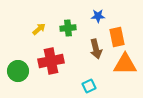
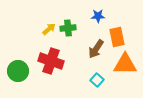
yellow arrow: moved 10 px right
brown arrow: rotated 48 degrees clockwise
red cross: rotated 30 degrees clockwise
cyan square: moved 8 px right, 6 px up; rotated 24 degrees counterclockwise
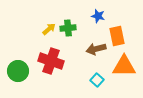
blue star: rotated 16 degrees clockwise
orange rectangle: moved 1 px up
brown arrow: rotated 42 degrees clockwise
orange triangle: moved 1 px left, 2 px down
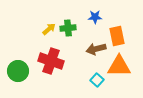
blue star: moved 3 px left, 1 px down; rotated 16 degrees counterclockwise
orange triangle: moved 5 px left
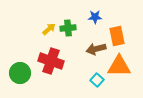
green circle: moved 2 px right, 2 px down
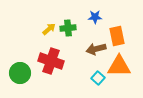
cyan square: moved 1 px right, 2 px up
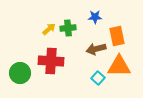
red cross: rotated 15 degrees counterclockwise
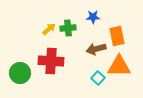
blue star: moved 2 px left
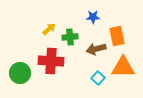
green cross: moved 2 px right, 9 px down
orange triangle: moved 4 px right, 1 px down
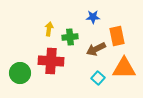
yellow arrow: rotated 40 degrees counterclockwise
brown arrow: rotated 12 degrees counterclockwise
orange triangle: moved 1 px right, 1 px down
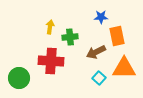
blue star: moved 8 px right
yellow arrow: moved 1 px right, 2 px up
brown arrow: moved 3 px down
green circle: moved 1 px left, 5 px down
cyan square: moved 1 px right
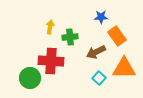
orange rectangle: rotated 24 degrees counterclockwise
green circle: moved 11 px right
